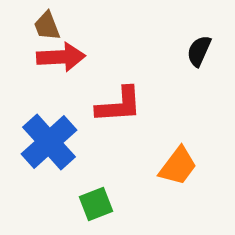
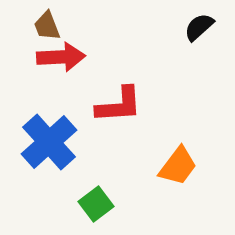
black semicircle: moved 24 px up; rotated 24 degrees clockwise
green square: rotated 16 degrees counterclockwise
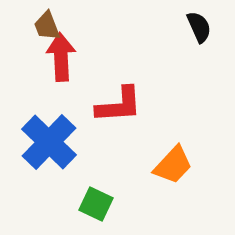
black semicircle: rotated 108 degrees clockwise
red arrow: rotated 90 degrees counterclockwise
blue cross: rotated 4 degrees counterclockwise
orange trapezoid: moved 5 px left, 1 px up; rotated 6 degrees clockwise
green square: rotated 28 degrees counterclockwise
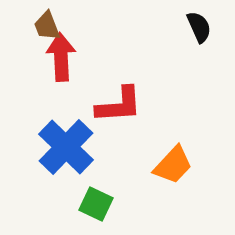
blue cross: moved 17 px right, 5 px down
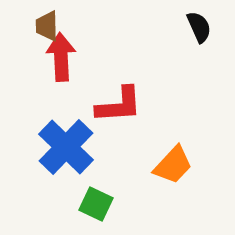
brown trapezoid: rotated 20 degrees clockwise
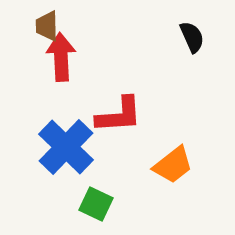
black semicircle: moved 7 px left, 10 px down
red L-shape: moved 10 px down
orange trapezoid: rotated 9 degrees clockwise
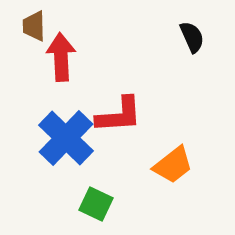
brown trapezoid: moved 13 px left
blue cross: moved 9 px up
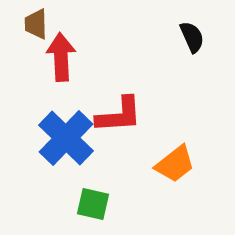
brown trapezoid: moved 2 px right, 2 px up
orange trapezoid: moved 2 px right, 1 px up
green square: moved 3 px left; rotated 12 degrees counterclockwise
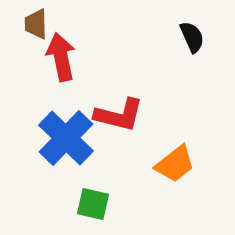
red arrow: rotated 9 degrees counterclockwise
red L-shape: rotated 18 degrees clockwise
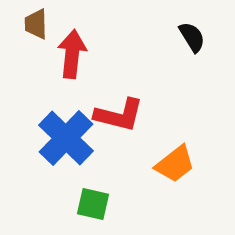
black semicircle: rotated 8 degrees counterclockwise
red arrow: moved 11 px right, 3 px up; rotated 18 degrees clockwise
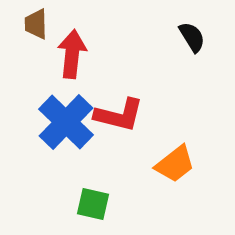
blue cross: moved 16 px up
